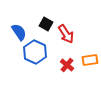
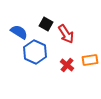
blue semicircle: rotated 24 degrees counterclockwise
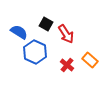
orange rectangle: rotated 49 degrees clockwise
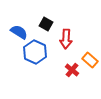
red arrow: moved 5 px down; rotated 36 degrees clockwise
red cross: moved 5 px right, 5 px down
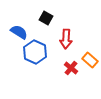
black square: moved 6 px up
red cross: moved 1 px left, 2 px up
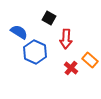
black square: moved 3 px right
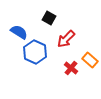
red arrow: rotated 42 degrees clockwise
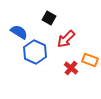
orange rectangle: rotated 21 degrees counterclockwise
